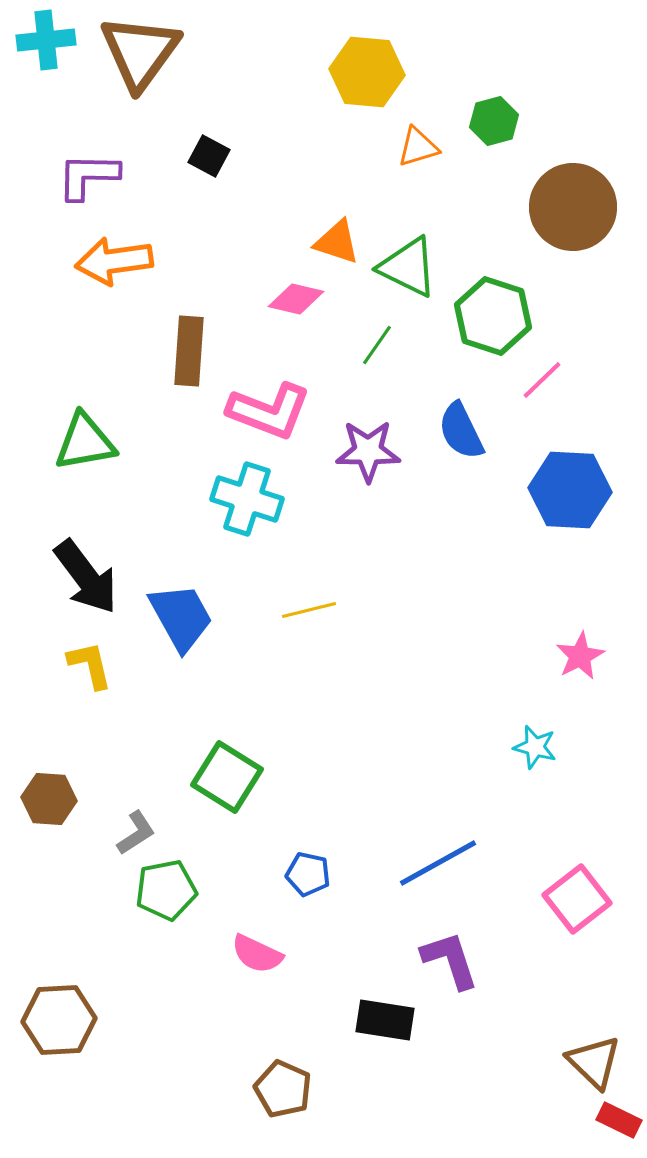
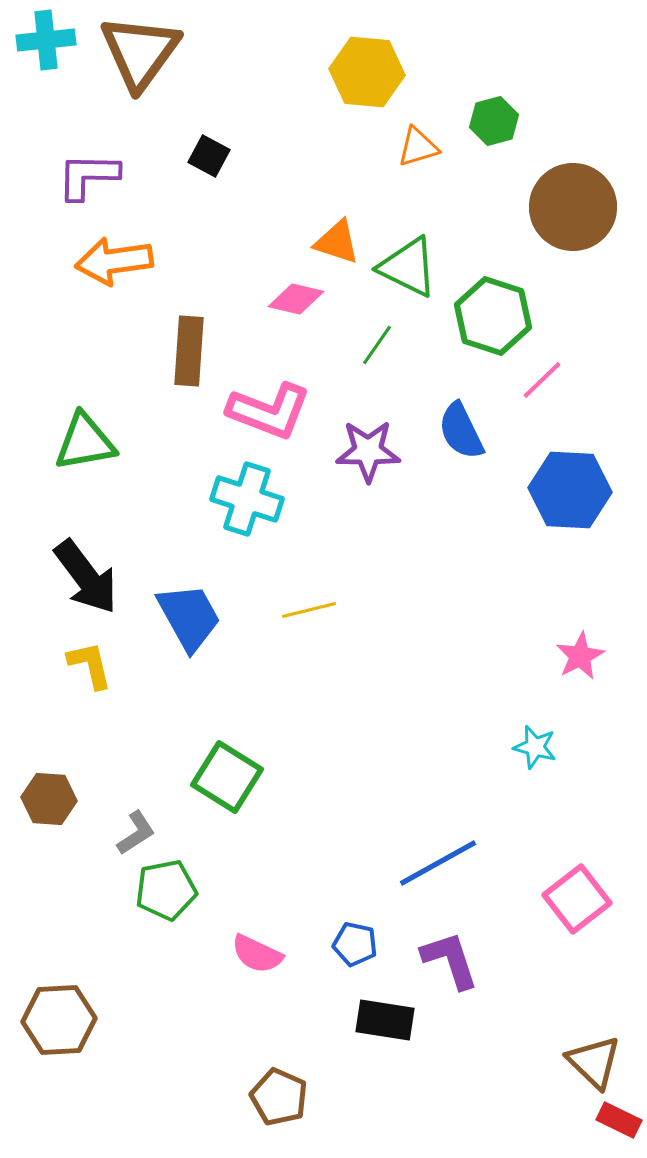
blue trapezoid at (181, 617): moved 8 px right
blue pentagon at (308, 874): moved 47 px right, 70 px down
brown pentagon at (283, 1089): moved 4 px left, 8 px down
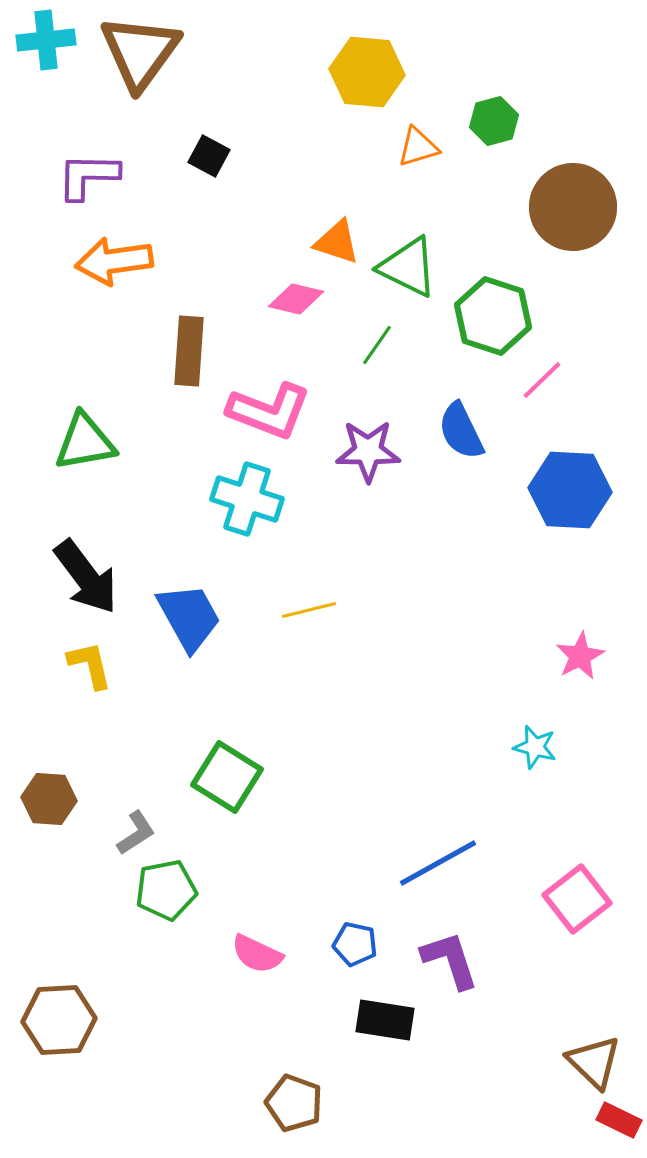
brown pentagon at (279, 1097): moved 15 px right, 6 px down; rotated 4 degrees counterclockwise
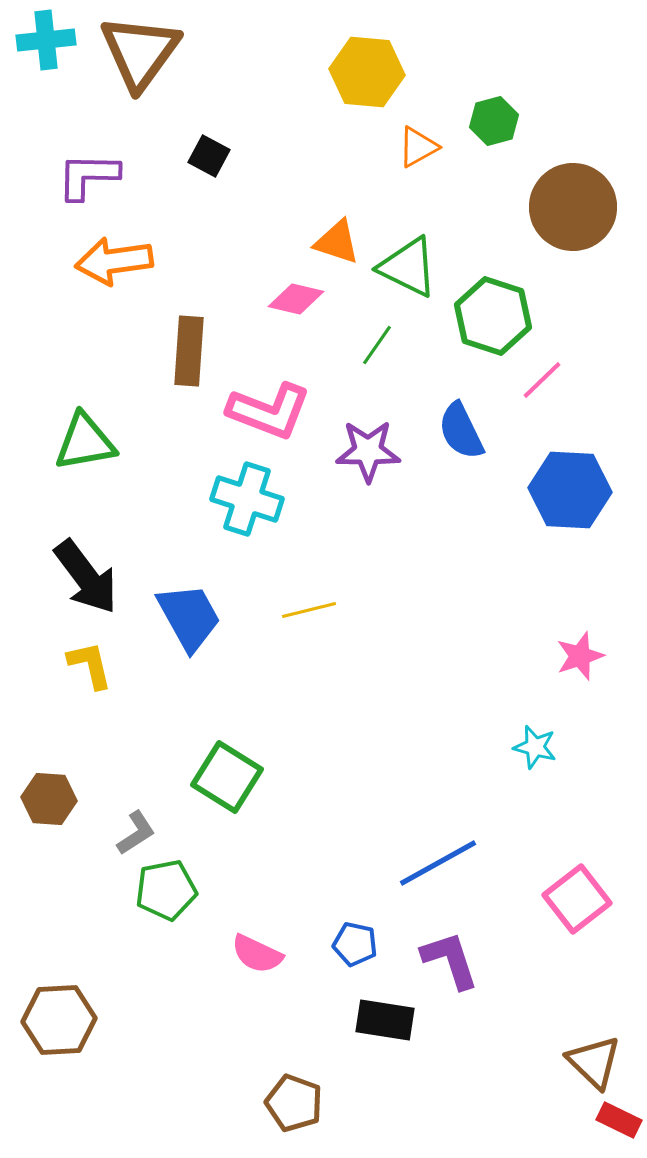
orange triangle at (418, 147): rotated 12 degrees counterclockwise
pink star at (580, 656): rotated 9 degrees clockwise
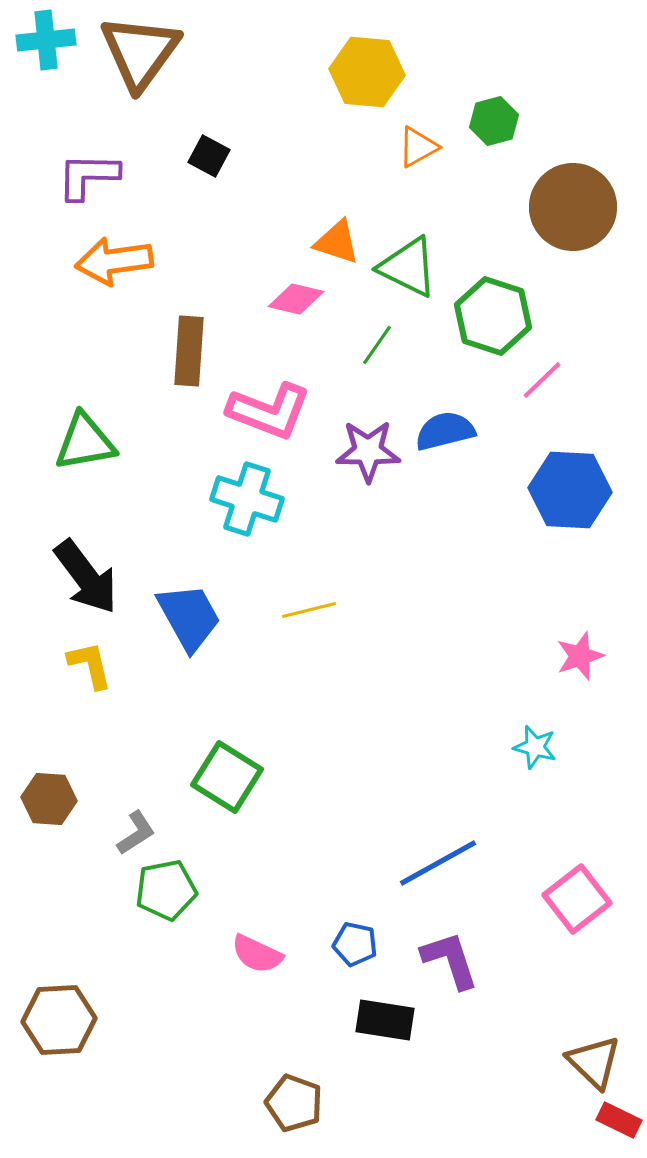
blue semicircle at (461, 431): moved 16 px left; rotated 102 degrees clockwise
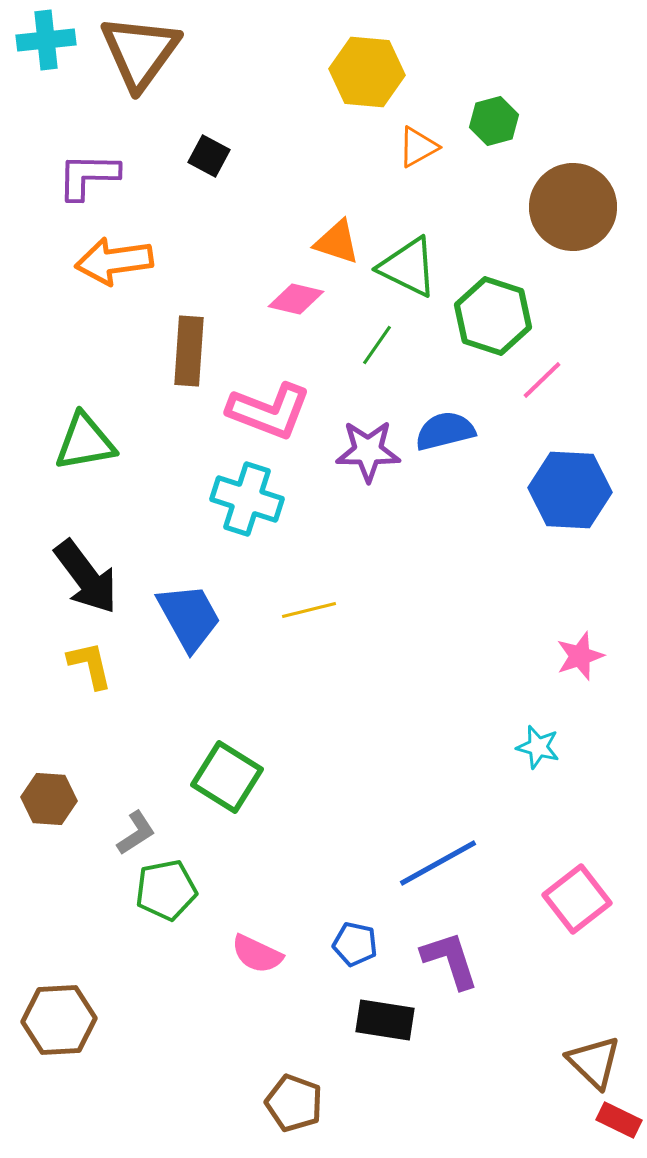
cyan star at (535, 747): moved 3 px right
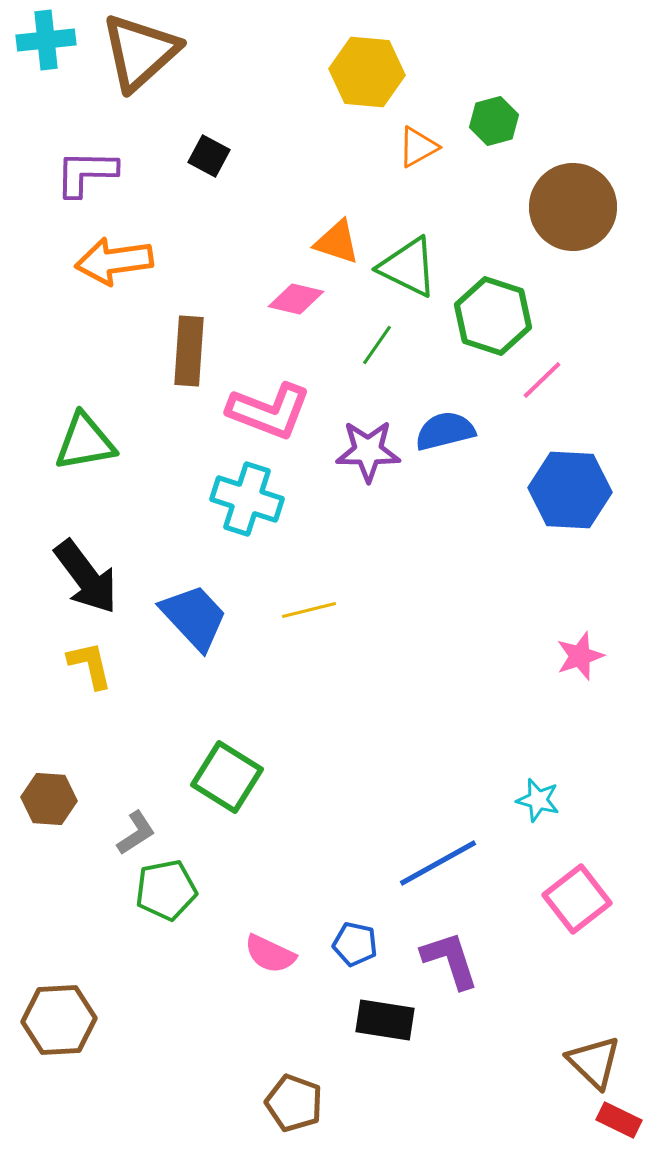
brown triangle at (140, 52): rotated 12 degrees clockwise
purple L-shape at (88, 176): moved 2 px left, 3 px up
blue trapezoid at (189, 617): moved 5 px right; rotated 14 degrees counterclockwise
cyan star at (538, 747): moved 53 px down
pink semicircle at (257, 954): moved 13 px right
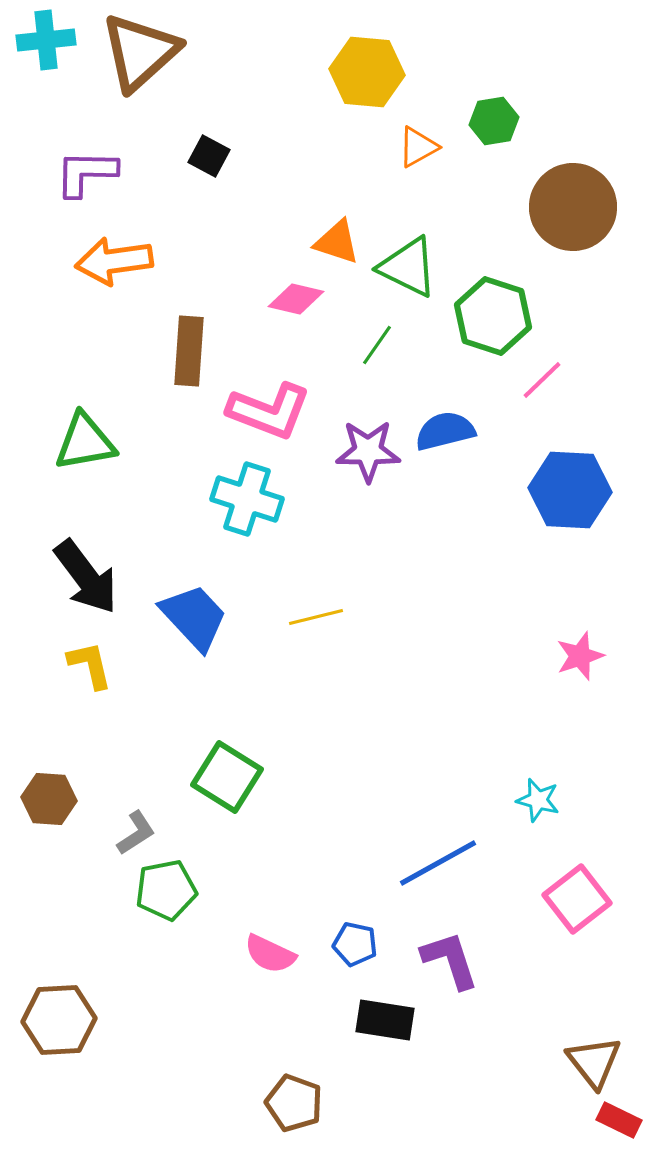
green hexagon at (494, 121): rotated 6 degrees clockwise
yellow line at (309, 610): moved 7 px right, 7 px down
brown triangle at (594, 1062): rotated 8 degrees clockwise
